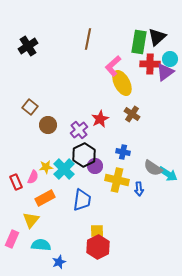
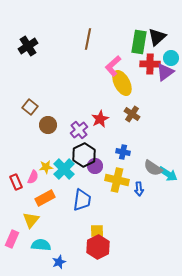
cyan circle: moved 1 px right, 1 px up
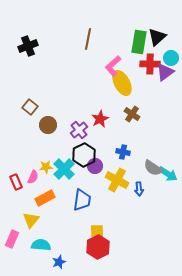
black cross: rotated 12 degrees clockwise
yellow cross: rotated 15 degrees clockwise
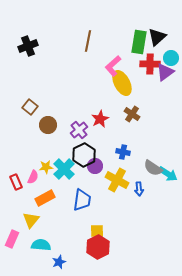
brown line: moved 2 px down
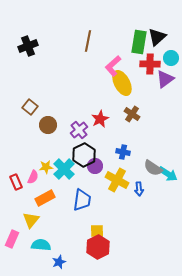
purple triangle: moved 7 px down
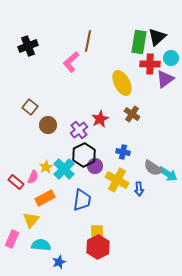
pink L-shape: moved 42 px left, 4 px up
yellow star: rotated 24 degrees counterclockwise
red rectangle: rotated 28 degrees counterclockwise
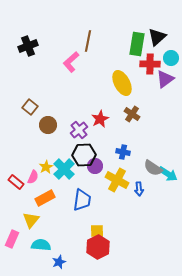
green rectangle: moved 2 px left, 2 px down
black hexagon: rotated 25 degrees clockwise
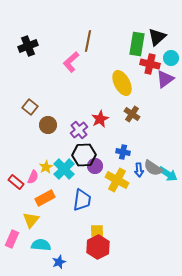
red cross: rotated 12 degrees clockwise
blue arrow: moved 19 px up
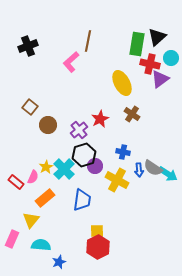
purple triangle: moved 5 px left
black hexagon: rotated 15 degrees counterclockwise
orange rectangle: rotated 12 degrees counterclockwise
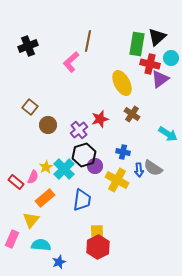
red star: rotated 12 degrees clockwise
cyan arrow: moved 40 px up
